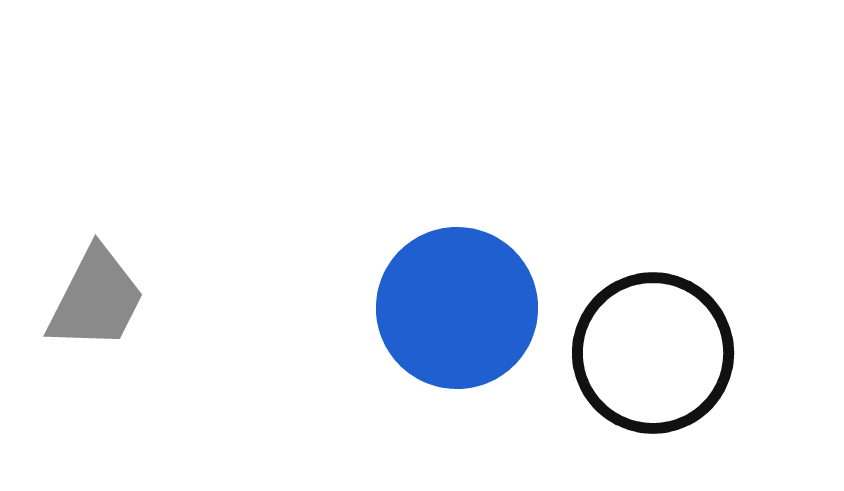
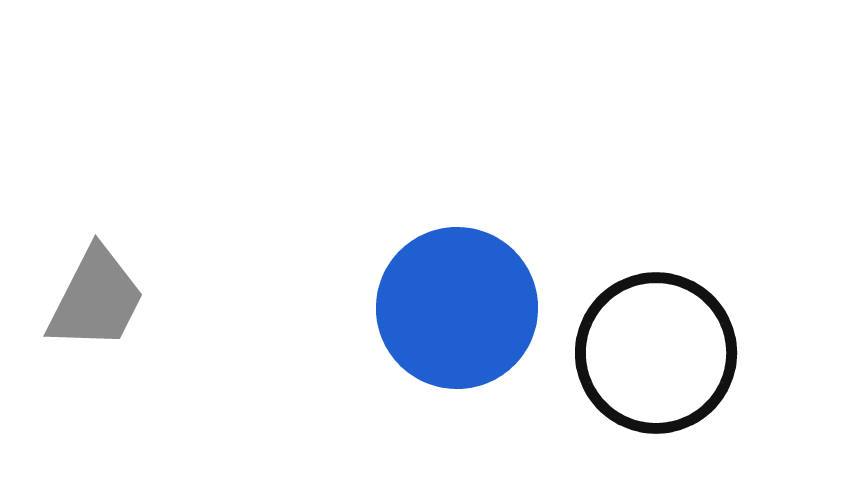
black circle: moved 3 px right
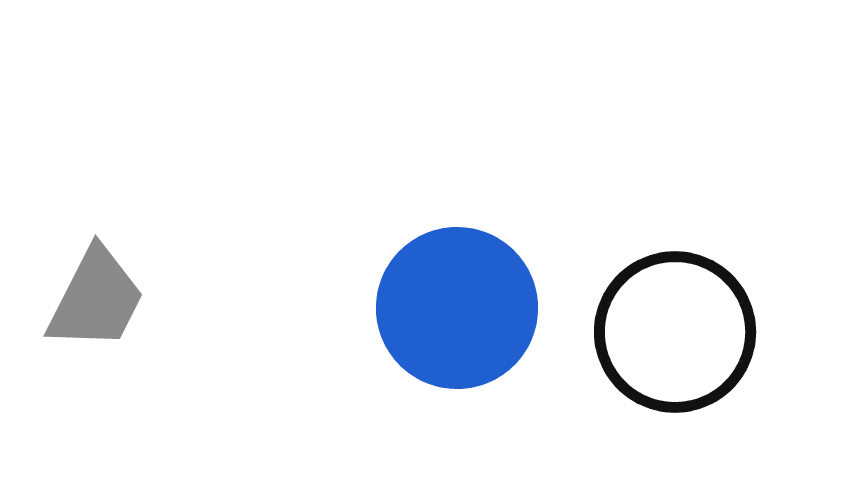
black circle: moved 19 px right, 21 px up
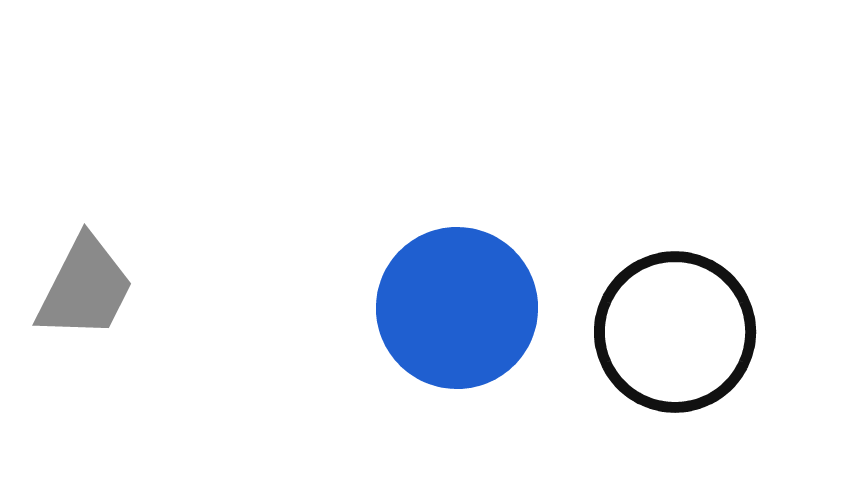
gray trapezoid: moved 11 px left, 11 px up
